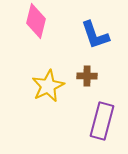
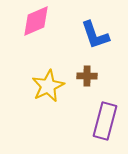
pink diamond: rotated 52 degrees clockwise
purple rectangle: moved 3 px right
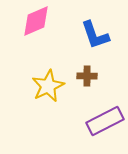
purple rectangle: rotated 48 degrees clockwise
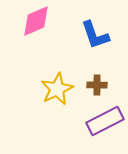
brown cross: moved 10 px right, 9 px down
yellow star: moved 9 px right, 3 px down
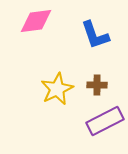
pink diamond: rotated 16 degrees clockwise
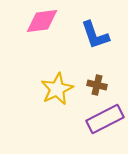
pink diamond: moved 6 px right
brown cross: rotated 12 degrees clockwise
purple rectangle: moved 2 px up
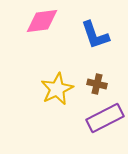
brown cross: moved 1 px up
purple rectangle: moved 1 px up
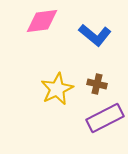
blue L-shape: rotated 32 degrees counterclockwise
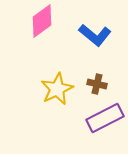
pink diamond: rotated 28 degrees counterclockwise
